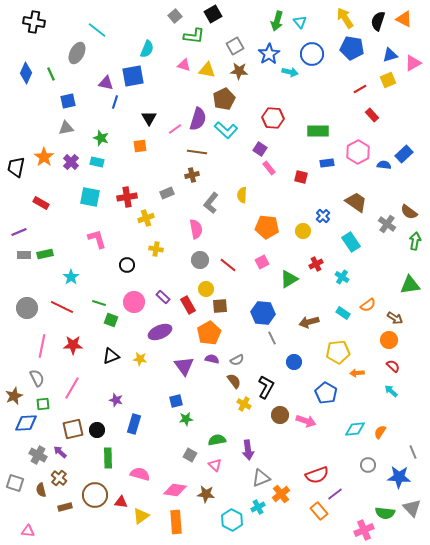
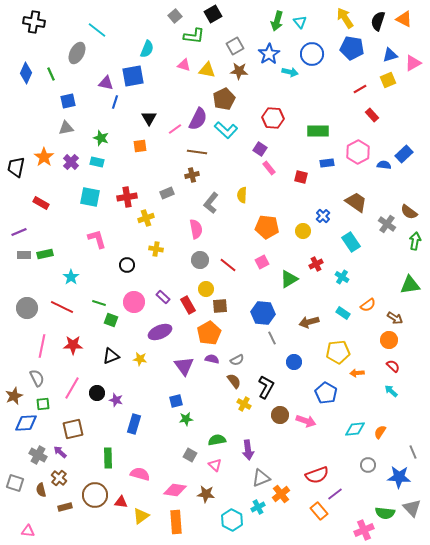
purple semicircle at (198, 119): rotated 10 degrees clockwise
black circle at (97, 430): moved 37 px up
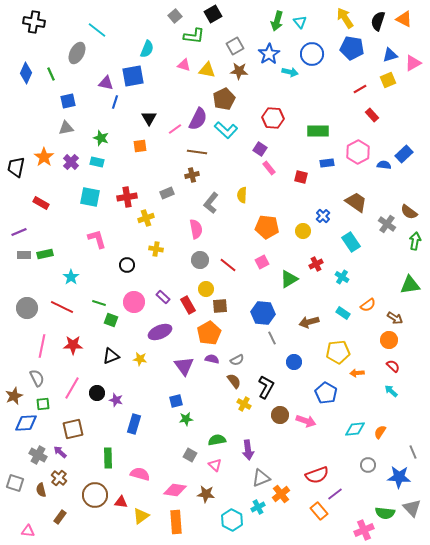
brown rectangle at (65, 507): moved 5 px left, 10 px down; rotated 40 degrees counterclockwise
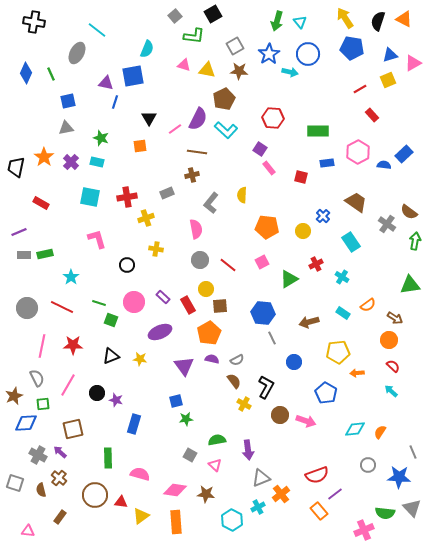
blue circle at (312, 54): moved 4 px left
pink line at (72, 388): moved 4 px left, 3 px up
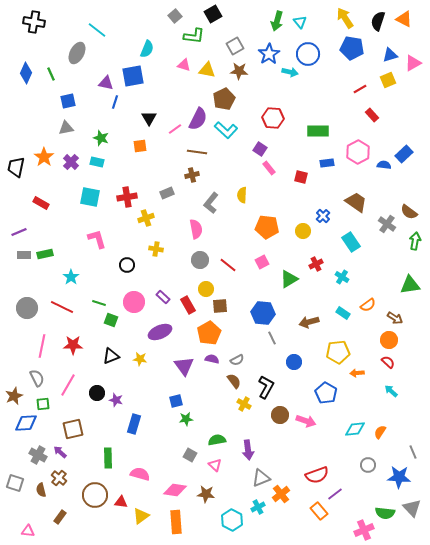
red semicircle at (393, 366): moved 5 px left, 4 px up
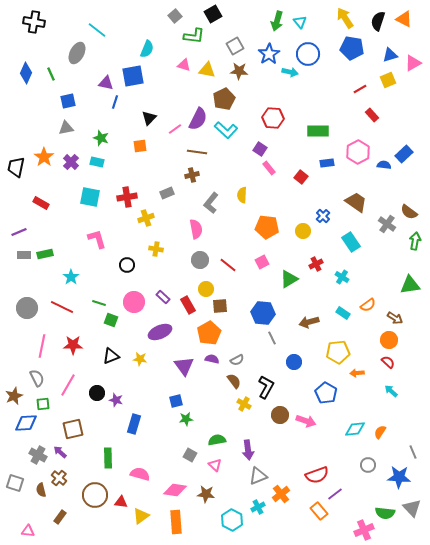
black triangle at (149, 118): rotated 14 degrees clockwise
red square at (301, 177): rotated 24 degrees clockwise
gray triangle at (261, 478): moved 3 px left, 2 px up
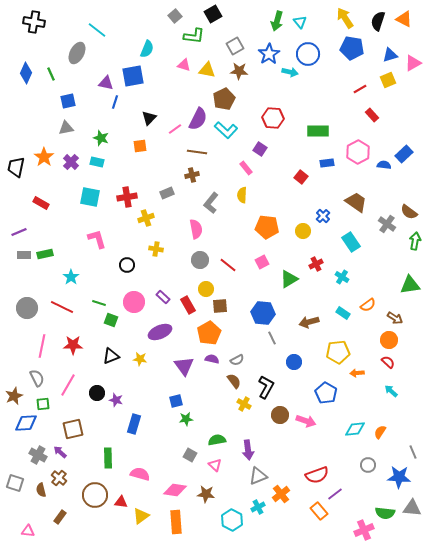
pink rectangle at (269, 168): moved 23 px left
gray triangle at (412, 508): rotated 42 degrees counterclockwise
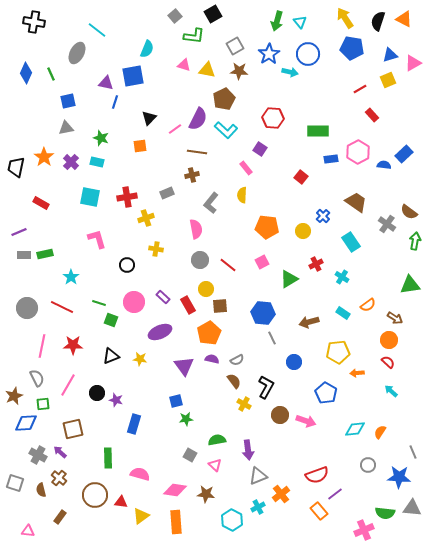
blue rectangle at (327, 163): moved 4 px right, 4 px up
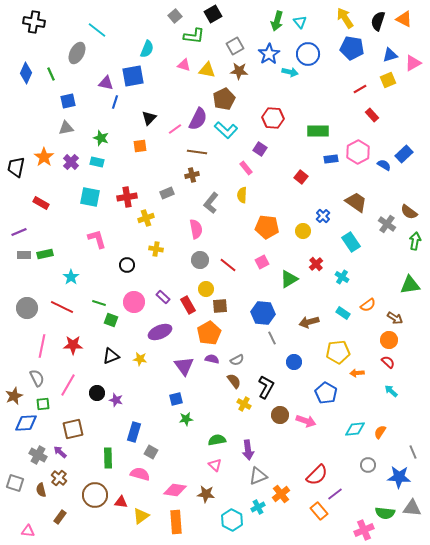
blue semicircle at (384, 165): rotated 24 degrees clockwise
red cross at (316, 264): rotated 16 degrees counterclockwise
blue square at (176, 401): moved 2 px up
blue rectangle at (134, 424): moved 8 px down
gray square at (190, 455): moved 39 px left, 3 px up
red semicircle at (317, 475): rotated 25 degrees counterclockwise
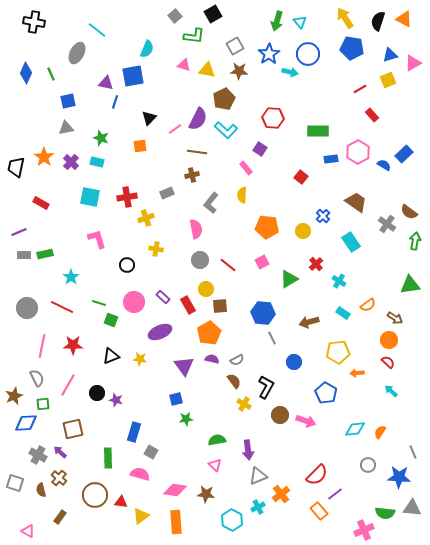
cyan cross at (342, 277): moved 3 px left, 4 px down
pink triangle at (28, 531): rotated 24 degrees clockwise
